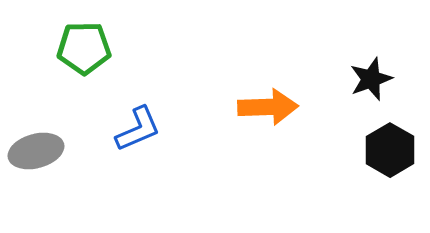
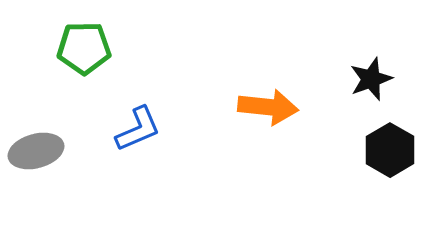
orange arrow: rotated 8 degrees clockwise
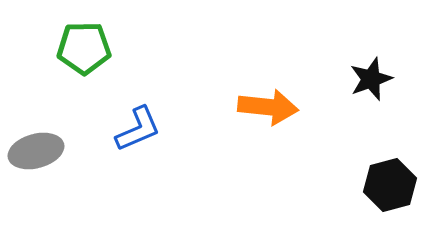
black hexagon: moved 35 px down; rotated 15 degrees clockwise
